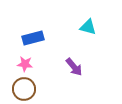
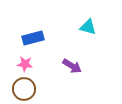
purple arrow: moved 2 px left, 1 px up; rotated 18 degrees counterclockwise
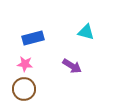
cyan triangle: moved 2 px left, 5 px down
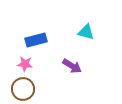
blue rectangle: moved 3 px right, 2 px down
brown circle: moved 1 px left
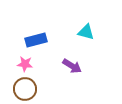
brown circle: moved 2 px right
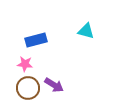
cyan triangle: moved 1 px up
purple arrow: moved 18 px left, 19 px down
brown circle: moved 3 px right, 1 px up
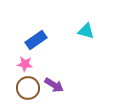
blue rectangle: rotated 20 degrees counterclockwise
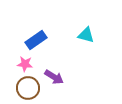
cyan triangle: moved 4 px down
purple arrow: moved 8 px up
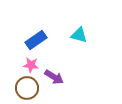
cyan triangle: moved 7 px left
pink star: moved 6 px right, 1 px down
brown circle: moved 1 px left
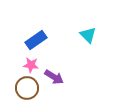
cyan triangle: moved 9 px right; rotated 30 degrees clockwise
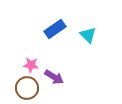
blue rectangle: moved 19 px right, 11 px up
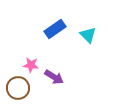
brown circle: moved 9 px left
